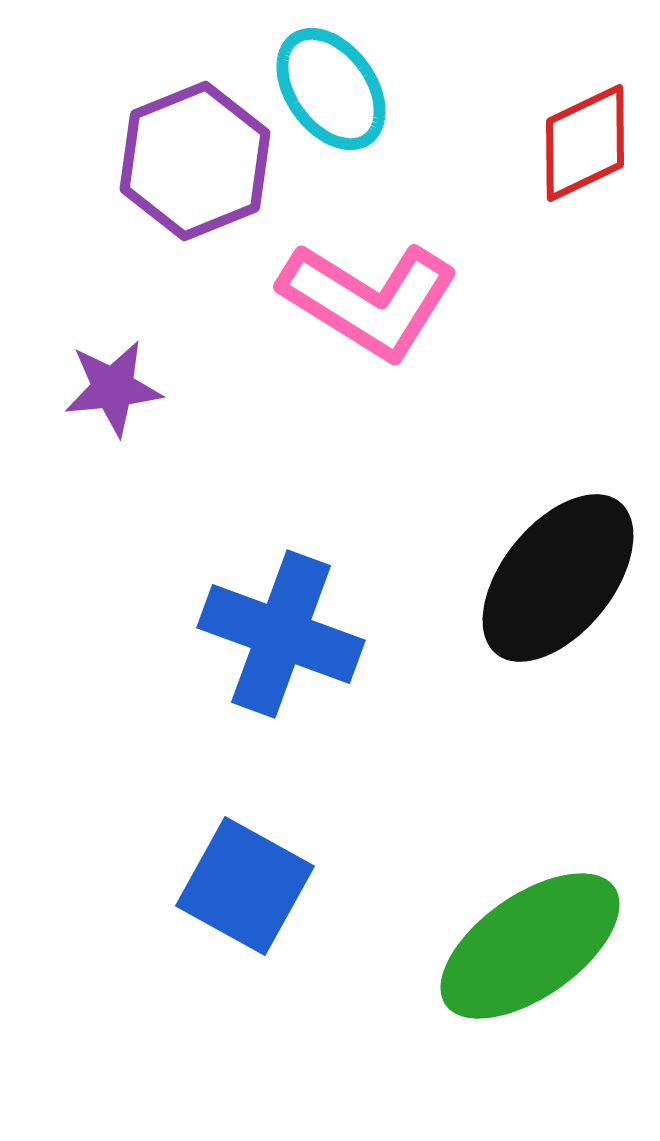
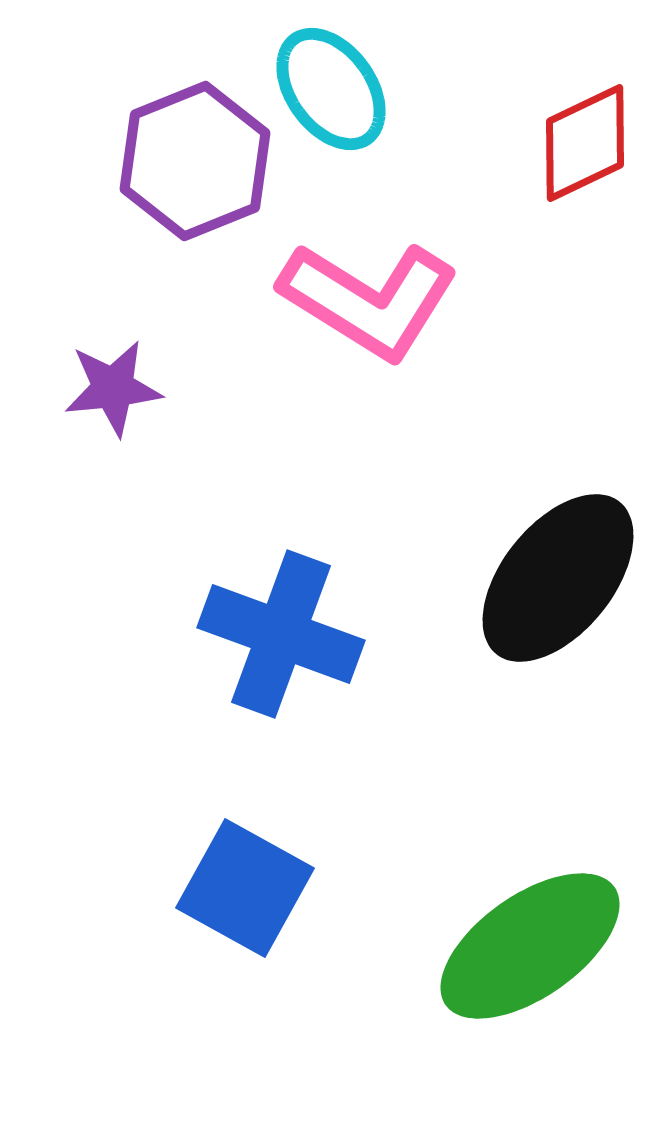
blue square: moved 2 px down
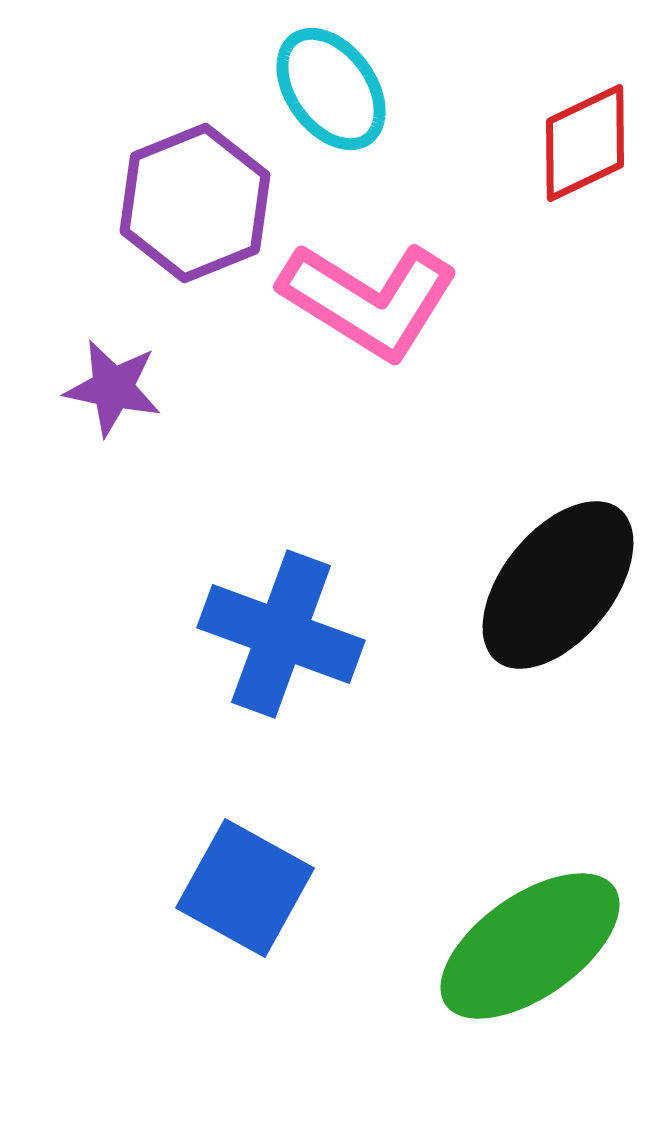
purple hexagon: moved 42 px down
purple star: rotated 18 degrees clockwise
black ellipse: moved 7 px down
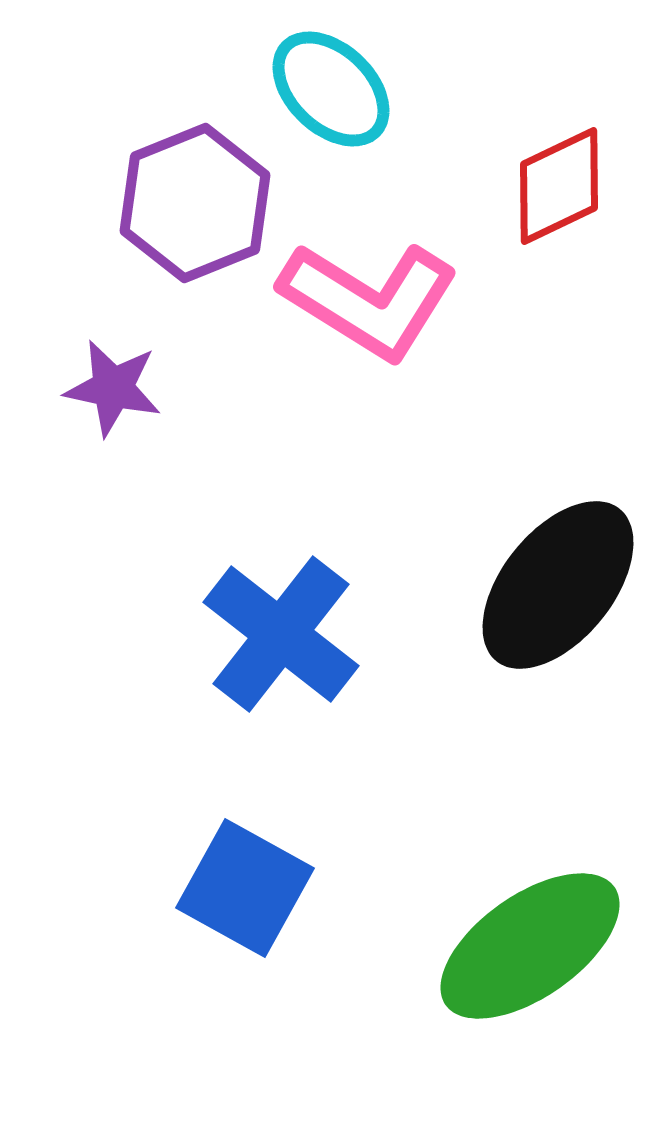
cyan ellipse: rotated 10 degrees counterclockwise
red diamond: moved 26 px left, 43 px down
blue cross: rotated 18 degrees clockwise
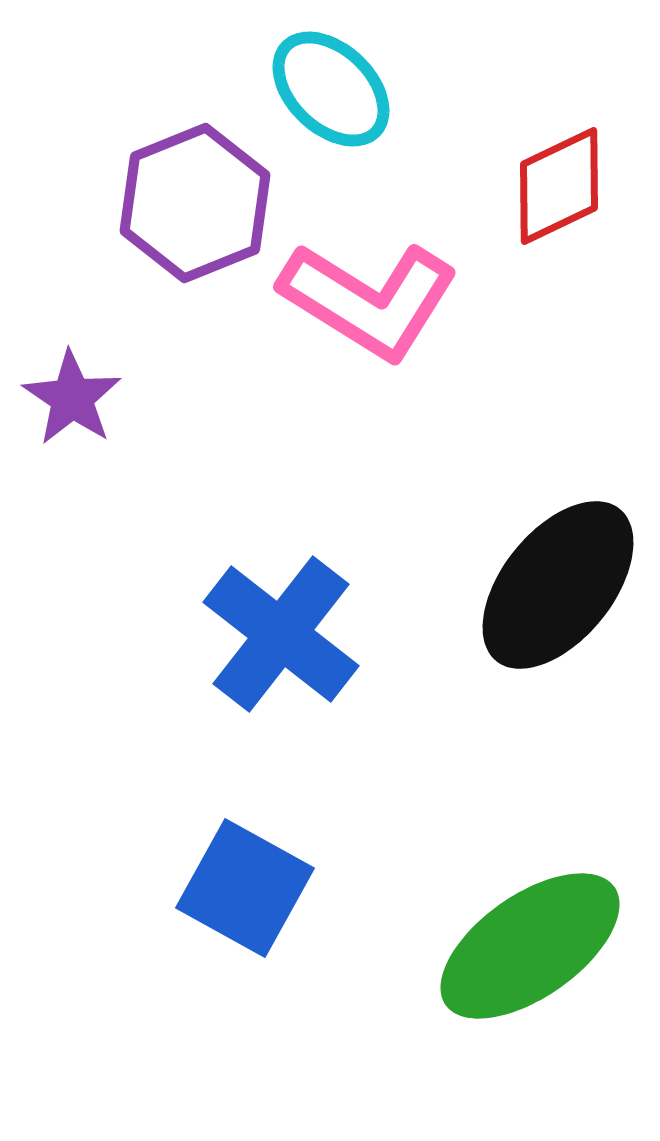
purple star: moved 41 px left, 10 px down; rotated 22 degrees clockwise
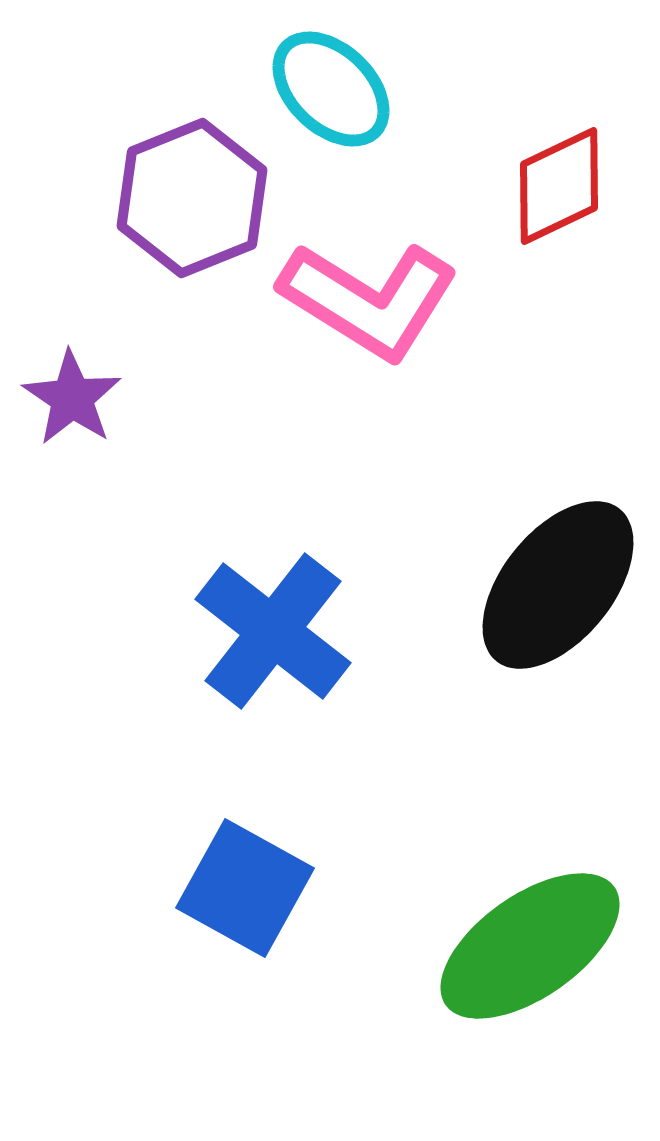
purple hexagon: moved 3 px left, 5 px up
blue cross: moved 8 px left, 3 px up
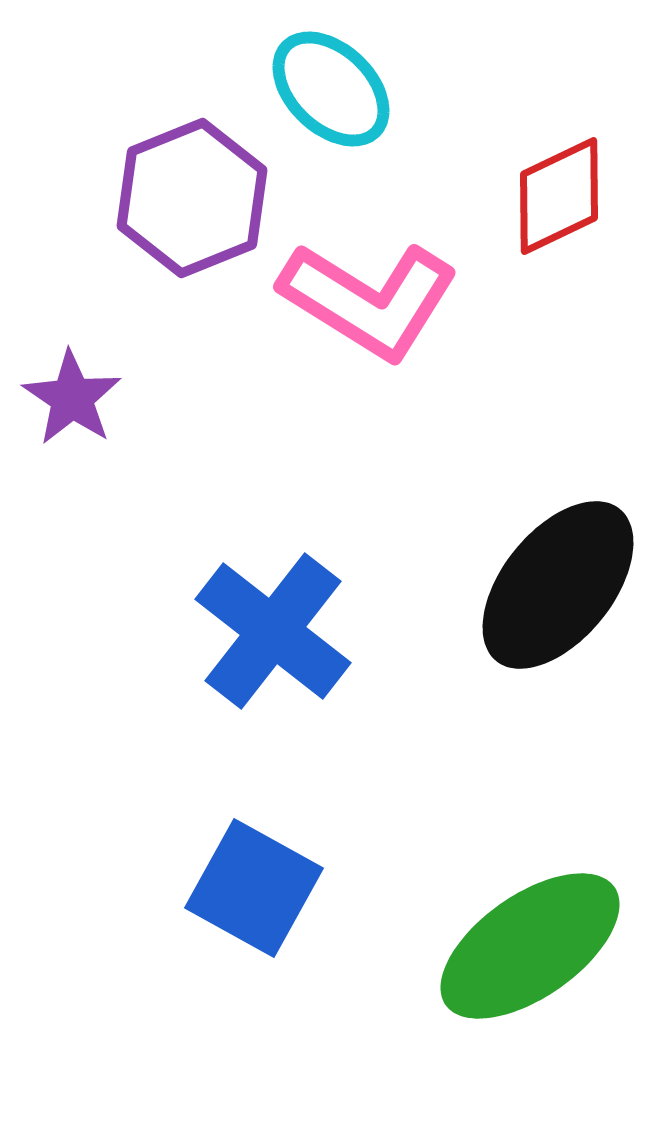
red diamond: moved 10 px down
blue square: moved 9 px right
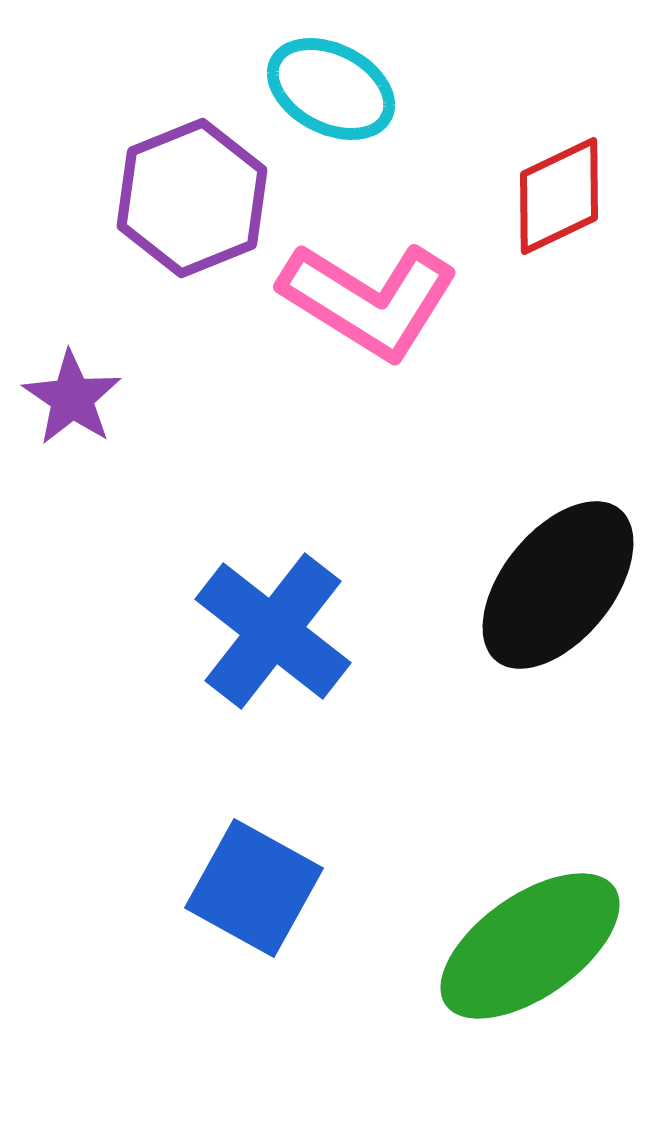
cyan ellipse: rotated 17 degrees counterclockwise
